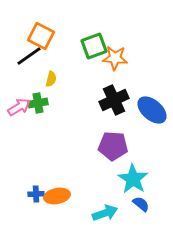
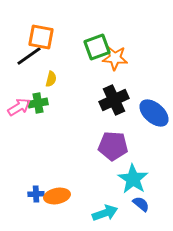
orange square: moved 1 px down; rotated 16 degrees counterclockwise
green square: moved 3 px right, 1 px down
blue ellipse: moved 2 px right, 3 px down
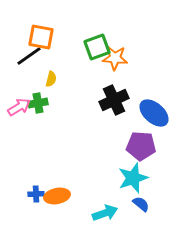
purple pentagon: moved 28 px right
cyan star: moved 1 px up; rotated 20 degrees clockwise
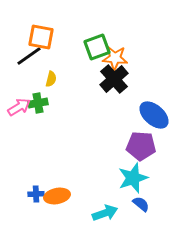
black cross: moved 21 px up; rotated 16 degrees counterclockwise
blue ellipse: moved 2 px down
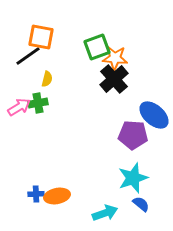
black line: moved 1 px left
yellow semicircle: moved 4 px left
purple pentagon: moved 8 px left, 11 px up
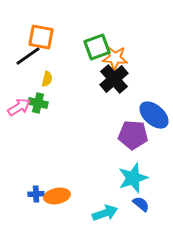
green cross: rotated 24 degrees clockwise
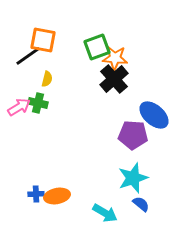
orange square: moved 2 px right, 3 px down
cyan arrow: rotated 50 degrees clockwise
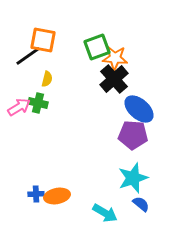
blue ellipse: moved 15 px left, 6 px up
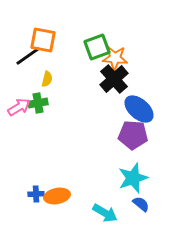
green cross: rotated 24 degrees counterclockwise
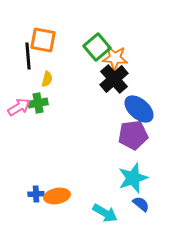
green square: rotated 20 degrees counterclockwise
black line: rotated 60 degrees counterclockwise
purple pentagon: rotated 12 degrees counterclockwise
